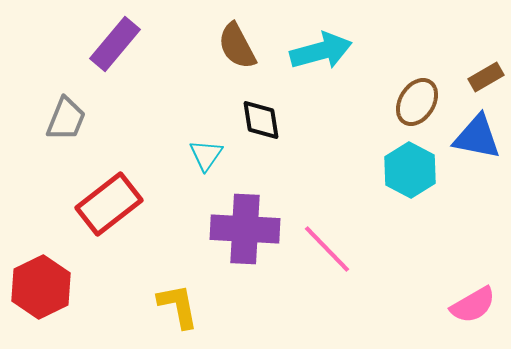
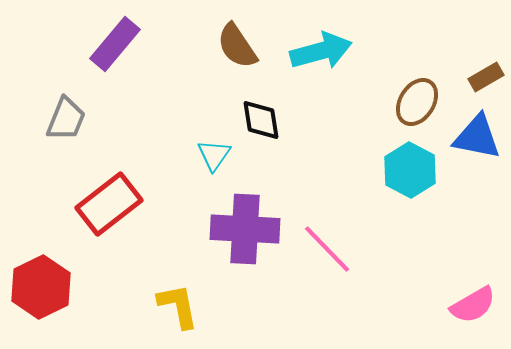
brown semicircle: rotated 6 degrees counterclockwise
cyan triangle: moved 8 px right
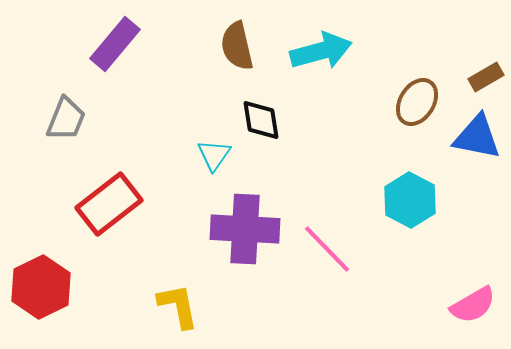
brown semicircle: rotated 21 degrees clockwise
cyan hexagon: moved 30 px down
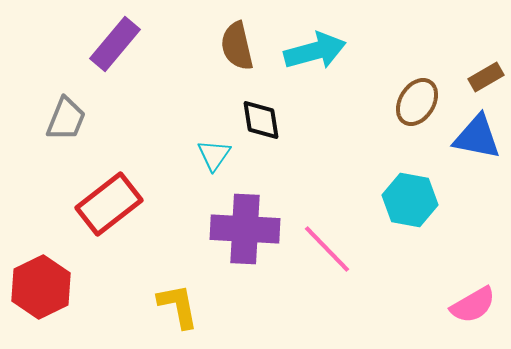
cyan arrow: moved 6 px left
cyan hexagon: rotated 18 degrees counterclockwise
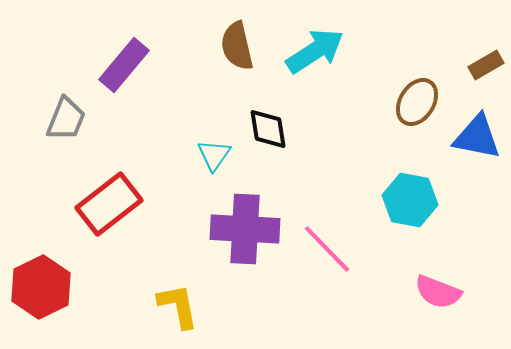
purple rectangle: moved 9 px right, 21 px down
cyan arrow: rotated 18 degrees counterclockwise
brown rectangle: moved 12 px up
black diamond: moved 7 px right, 9 px down
pink semicircle: moved 35 px left, 13 px up; rotated 51 degrees clockwise
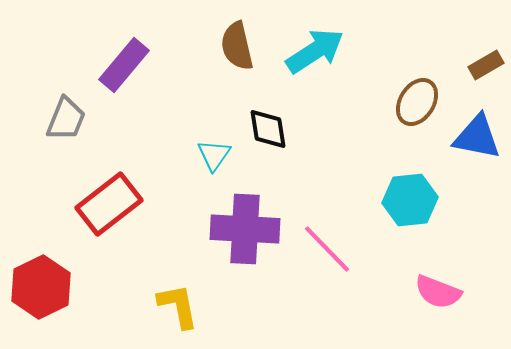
cyan hexagon: rotated 16 degrees counterclockwise
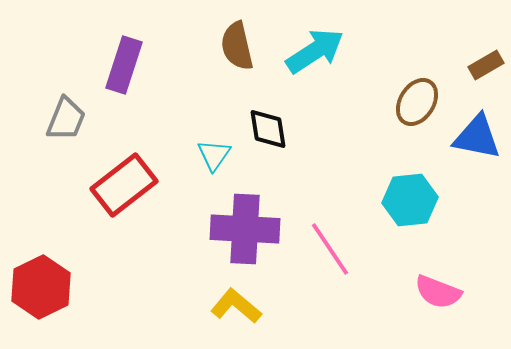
purple rectangle: rotated 22 degrees counterclockwise
red rectangle: moved 15 px right, 19 px up
pink line: moved 3 px right; rotated 10 degrees clockwise
yellow L-shape: moved 58 px right; rotated 39 degrees counterclockwise
